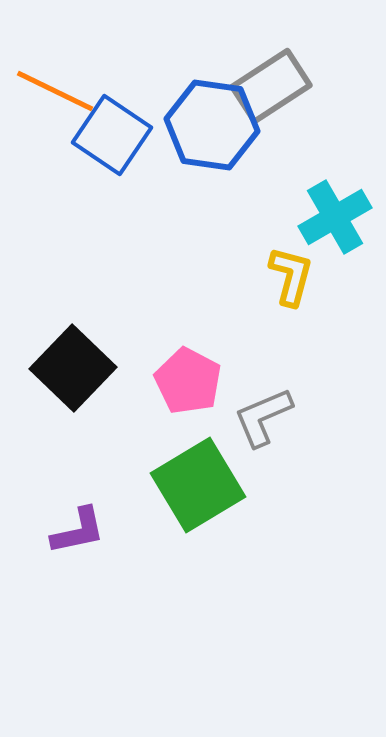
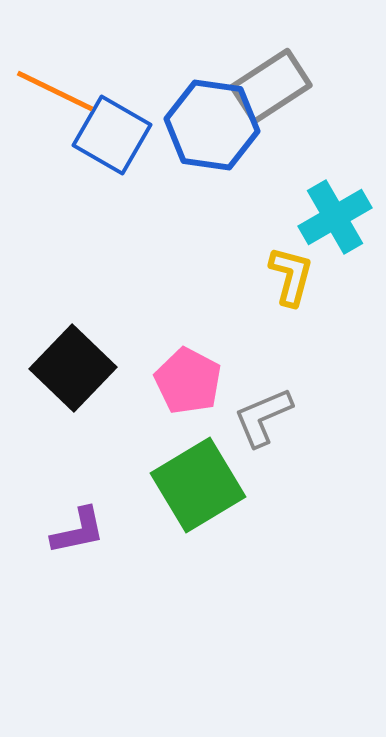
blue square: rotated 4 degrees counterclockwise
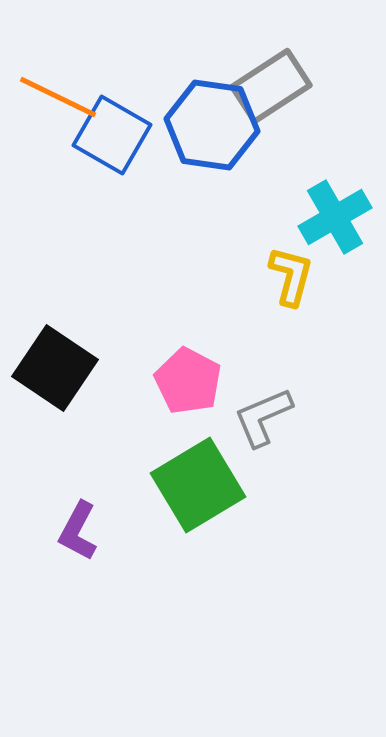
orange line: moved 3 px right, 6 px down
black square: moved 18 px left; rotated 10 degrees counterclockwise
purple L-shape: rotated 130 degrees clockwise
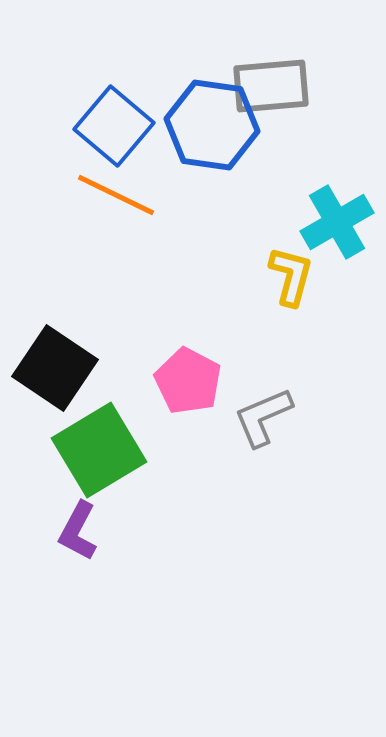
gray rectangle: rotated 28 degrees clockwise
orange line: moved 58 px right, 98 px down
blue square: moved 2 px right, 9 px up; rotated 10 degrees clockwise
cyan cross: moved 2 px right, 5 px down
green square: moved 99 px left, 35 px up
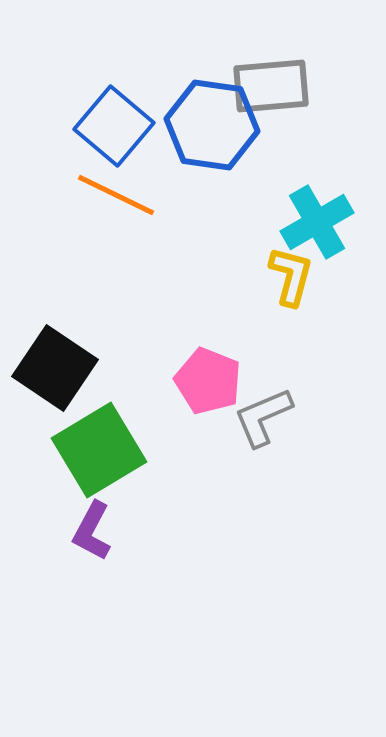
cyan cross: moved 20 px left
pink pentagon: moved 20 px right; rotated 6 degrees counterclockwise
purple L-shape: moved 14 px right
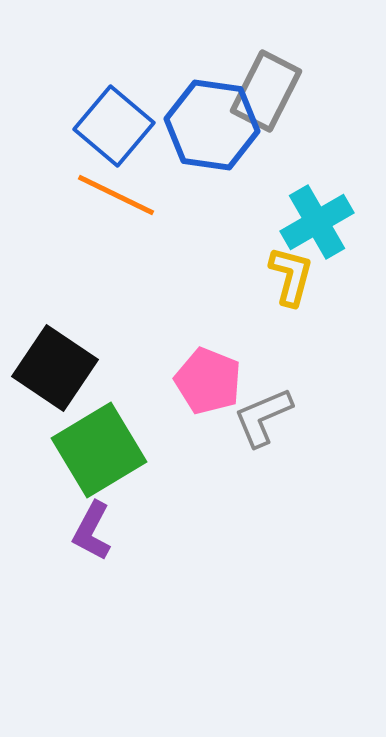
gray rectangle: moved 5 px left, 5 px down; rotated 58 degrees counterclockwise
